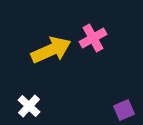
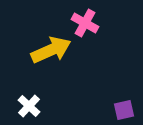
pink cross: moved 8 px left, 15 px up; rotated 32 degrees counterclockwise
purple square: rotated 10 degrees clockwise
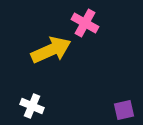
white cross: moved 3 px right; rotated 20 degrees counterclockwise
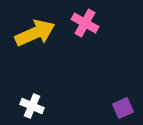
yellow arrow: moved 16 px left, 17 px up
purple square: moved 1 px left, 2 px up; rotated 10 degrees counterclockwise
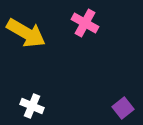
yellow arrow: moved 9 px left; rotated 54 degrees clockwise
purple square: rotated 15 degrees counterclockwise
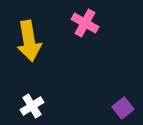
yellow arrow: moved 3 px right, 8 px down; rotated 51 degrees clockwise
white cross: rotated 35 degrees clockwise
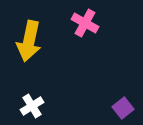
yellow arrow: rotated 21 degrees clockwise
